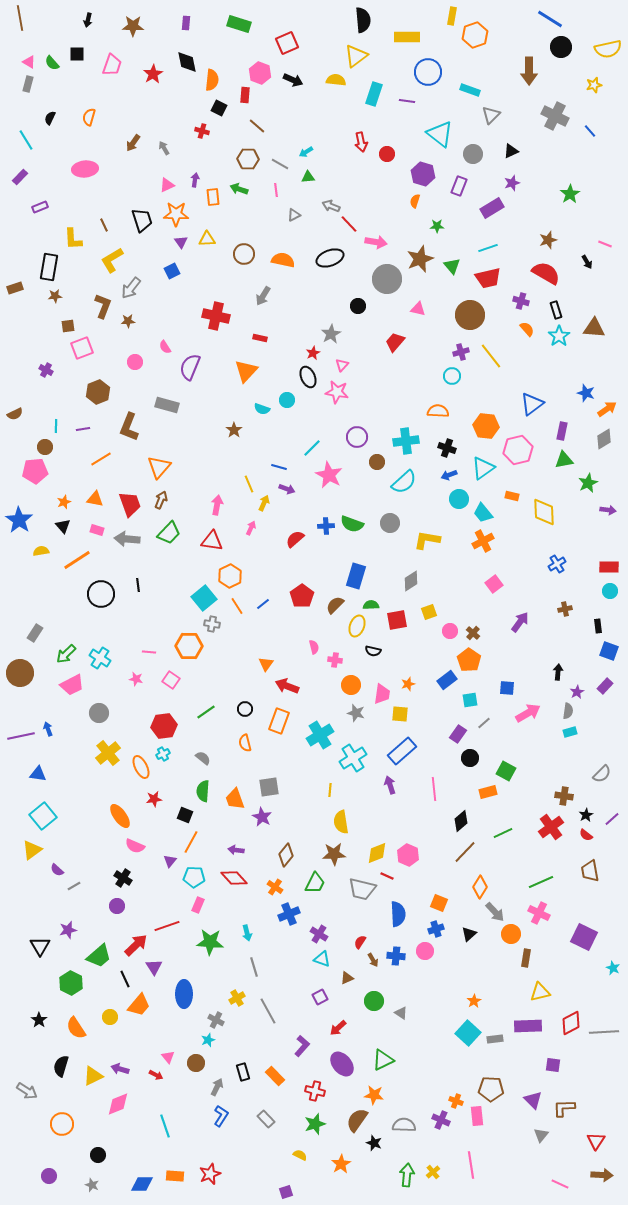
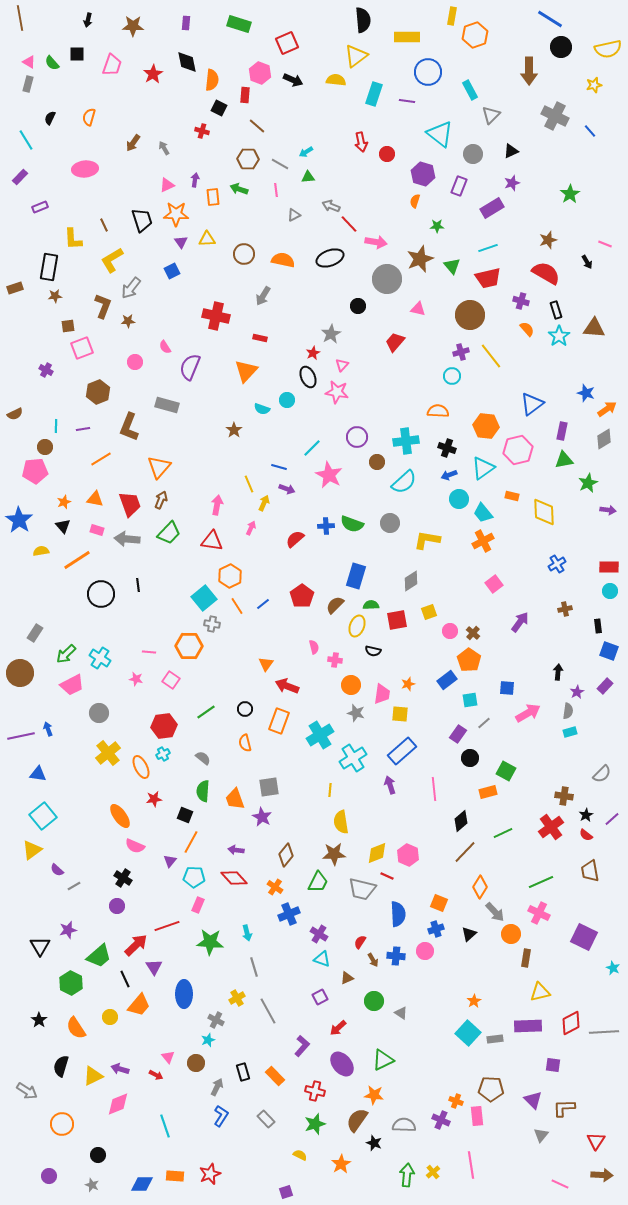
cyan rectangle at (470, 90): rotated 42 degrees clockwise
green trapezoid at (315, 883): moved 3 px right, 1 px up
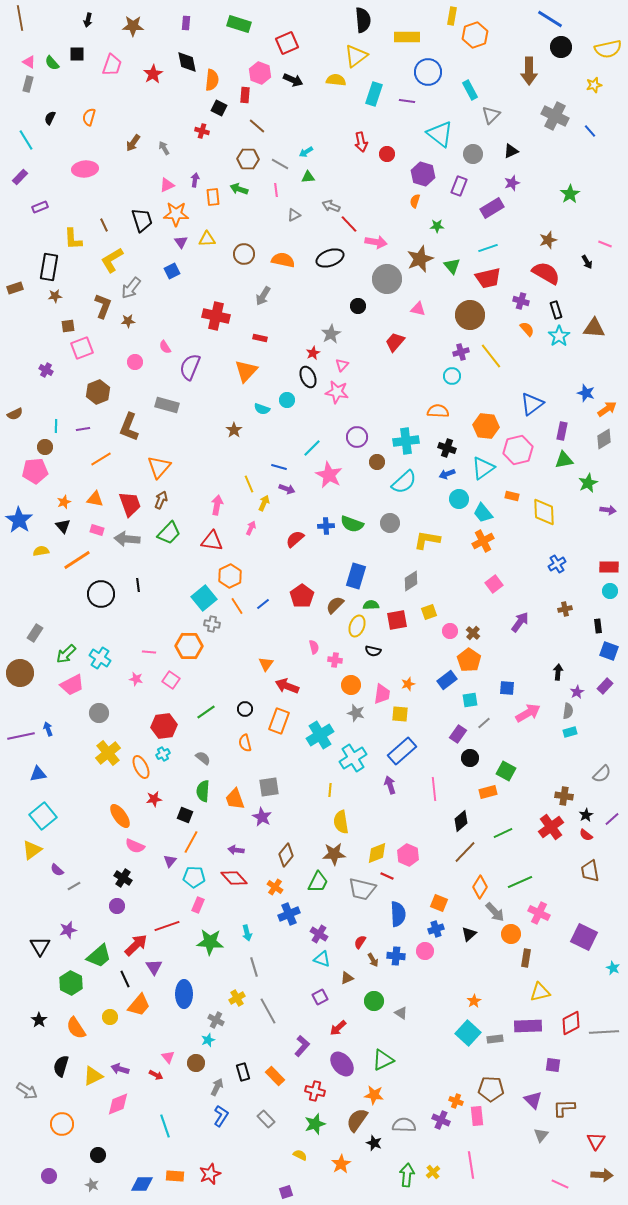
blue arrow at (449, 475): moved 2 px left, 1 px up
blue triangle at (38, 774): rotated 18 degrees counterclockwise
green line at (541, 882): moved 21 px left
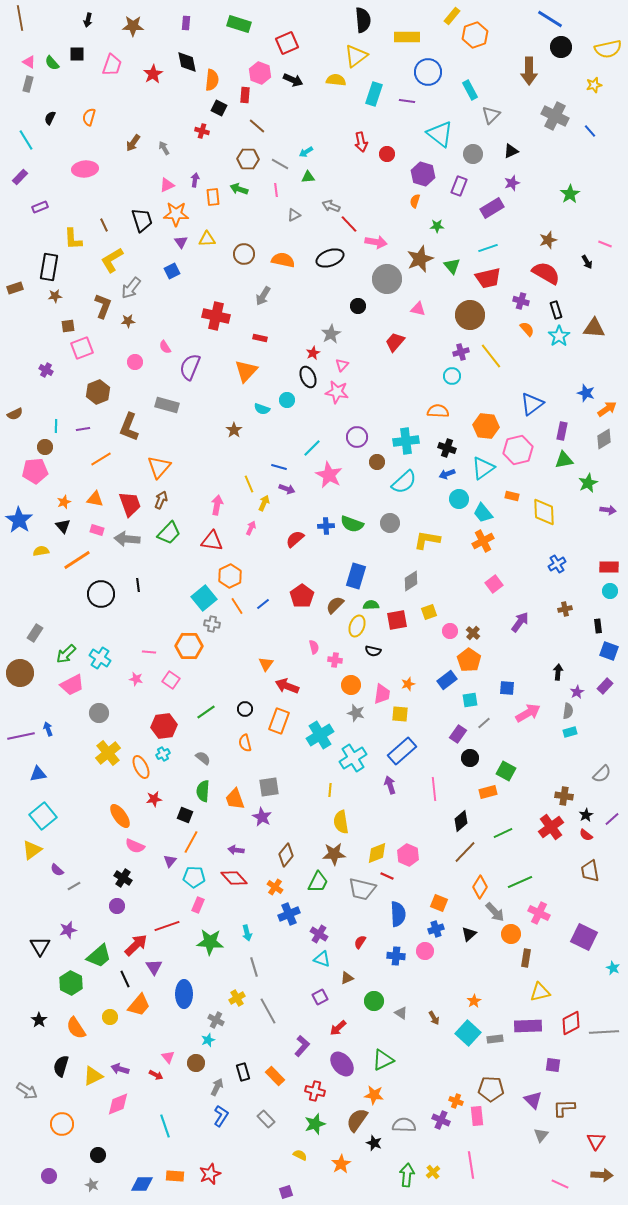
yellow rectangle at (452, 16): rotated 30 degrees clockwise
brown arrow at (373, 960): moved 61 px right, 58 px down
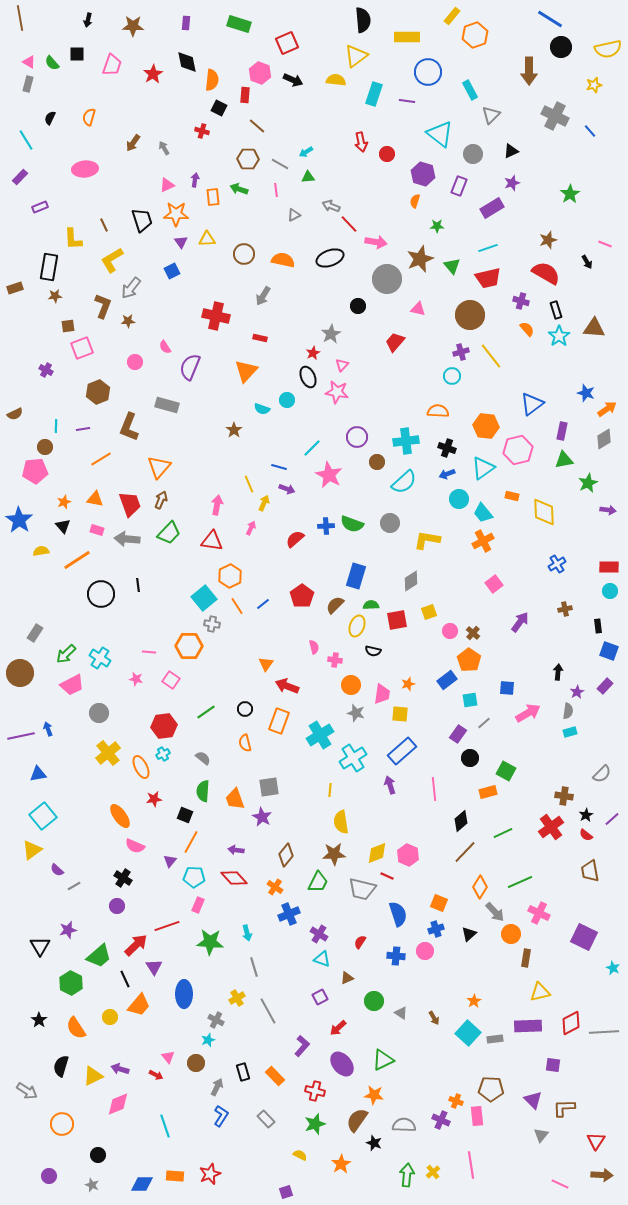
blue semicircle at (398, 914): rotated 15 degrees counterclockwise
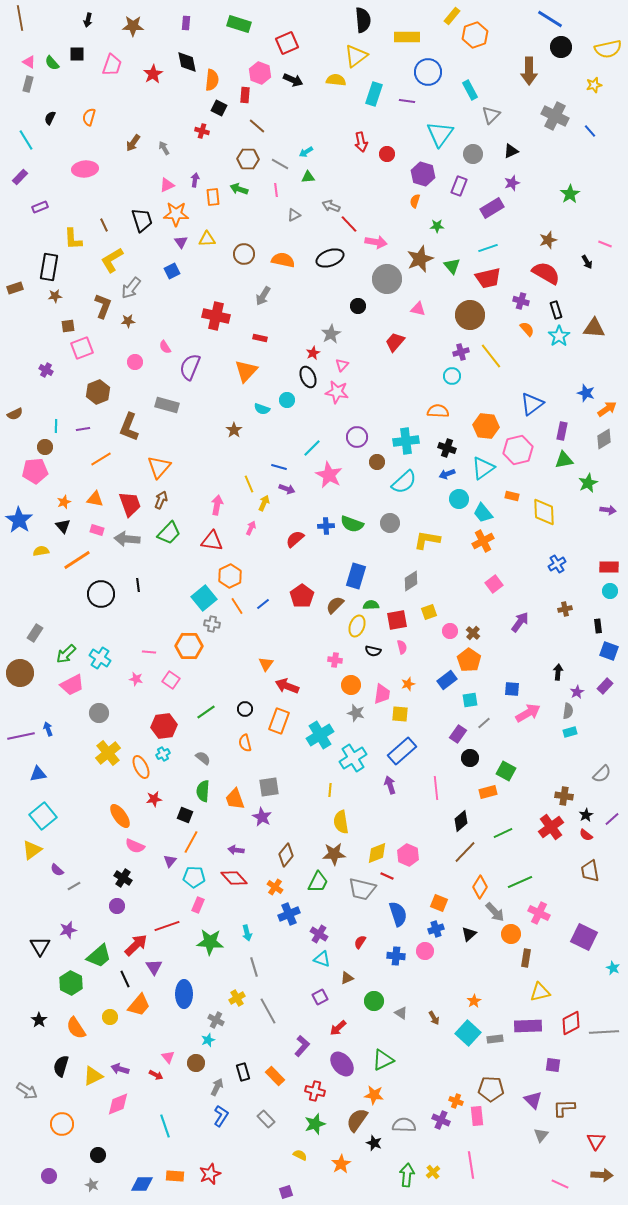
cyan triangle at (440, 134): rotated 28 degrees clockwise
pink semicircle at (314, 647): moved 88 px right
blue square at (507, 688): moved 5 px right, 1 px down
pink line at (434, 789): moved 2 px right, 1 px up
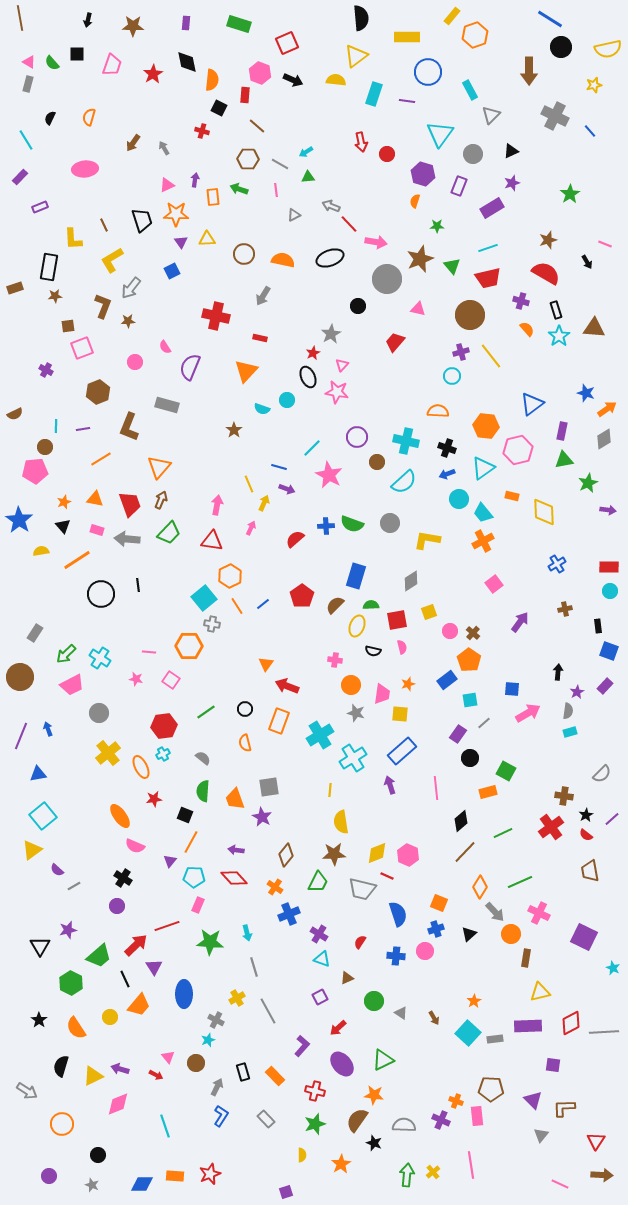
black semicircle at (363, 20): moved 2 px left, 2 px up
cyan cross at (406, 441): rotated 20 degrees clockwise
brown circle at (20, 673): moved 4 px down
purple line at (21, 736): rotated 56 degrees counterclockwise
yellow semicircle at (300, 1155): moved 2 px right; rotated 64 degrees clockwise
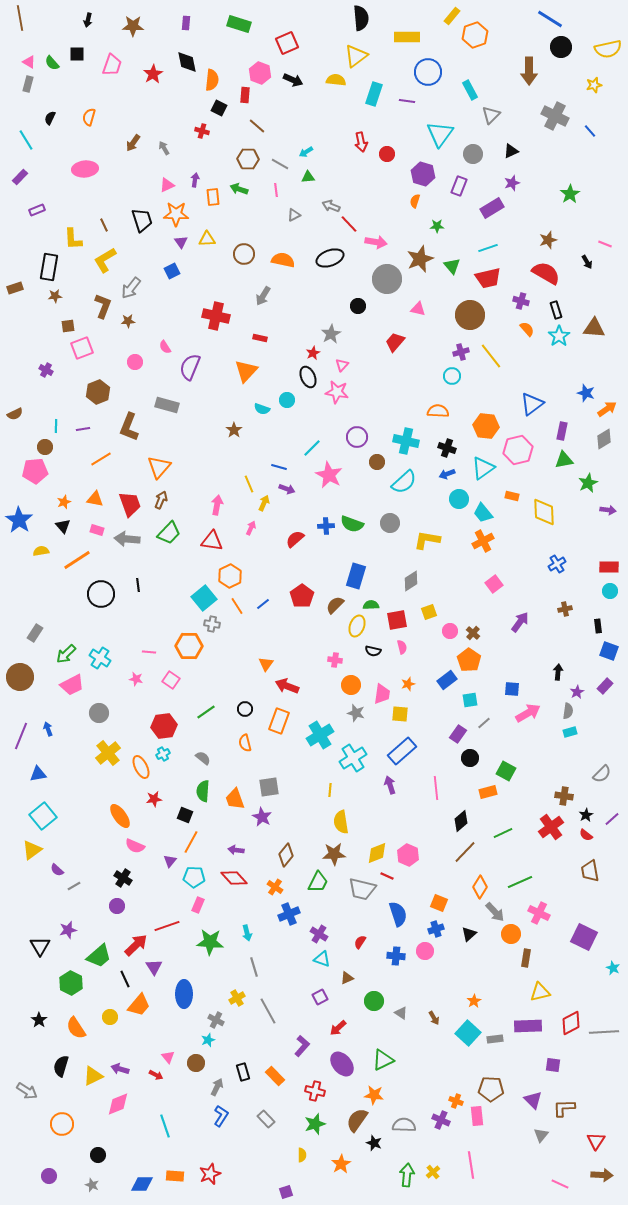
purple rectangle at (40, 207): moved 3 px left, 3 px down
yellow L-shape at (112, 260): moved 7 px left
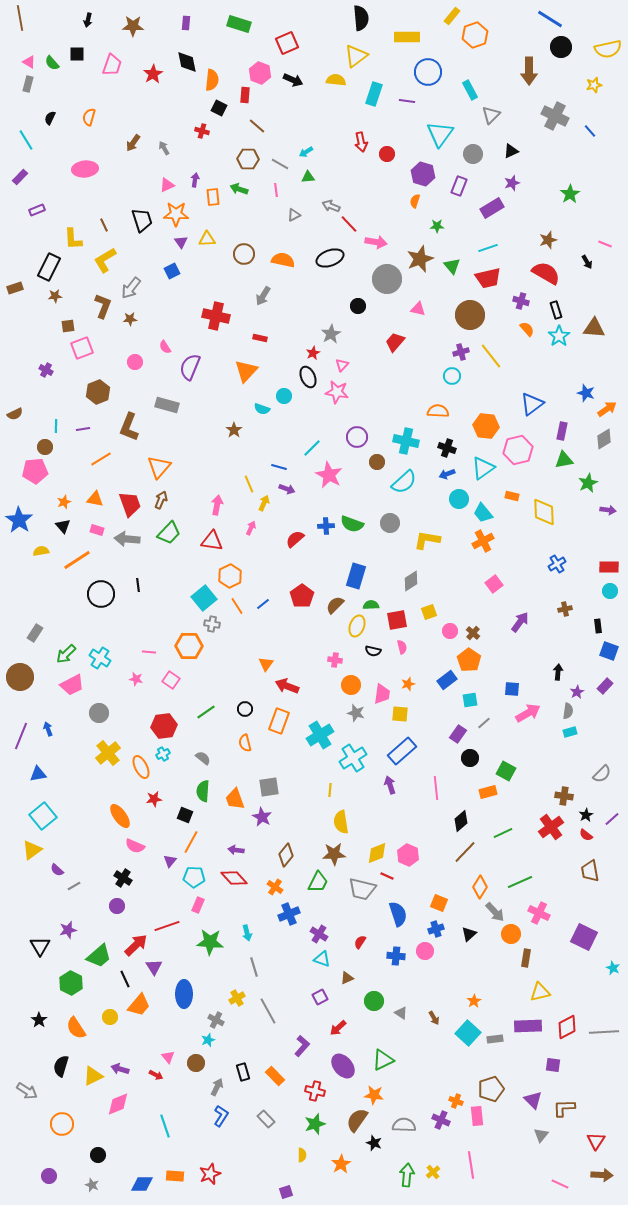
black rectangle at (49, 267): rotated 16 degrees clockwise
brown star at (128, 321): moved 2 px right, 2 px up
cyan circle at (287, 400): moved 3 px left, 4 px up
red diamond at (571, 1023): moved 4 px left, 4 px down
purple ellipse at (342, 1064): moved 1 px right, 2 px down
brown pentagon at (491, 1089): rotated 20 degrees counterclockwise
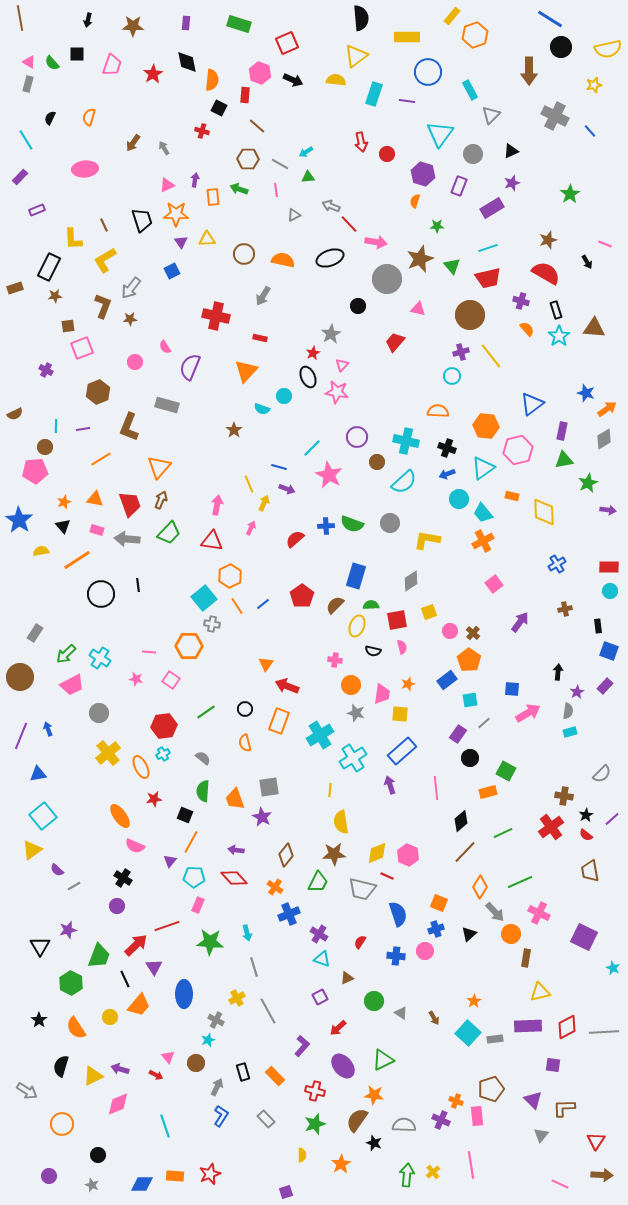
green trapezoid at (99, 956): rotated 28 degrees counterclockwise
